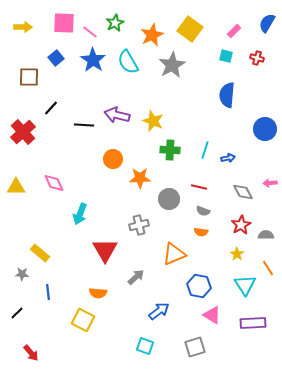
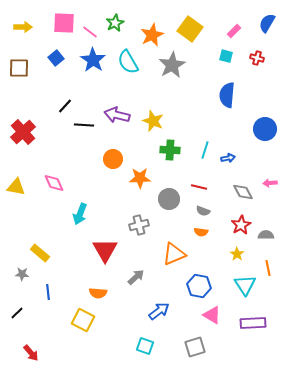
brown square at (29, 77): moved 10 px left, 9 px up
black line at (51, 108): moved 14 px right, 2 px up
yellow triangle at (16, 187): rotated 12 degrees clockwise
orange line at (268, 268): rotated 21 degrees clockwise
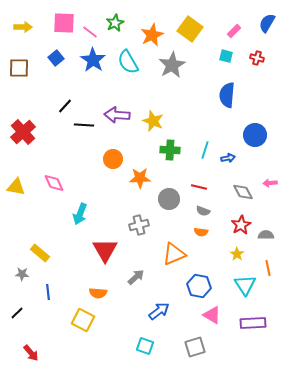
purple arrow at (117, 115): rotated 10 degrees counterclockwise
blue circle at (265, 129): moved 10 px left, 6 px down
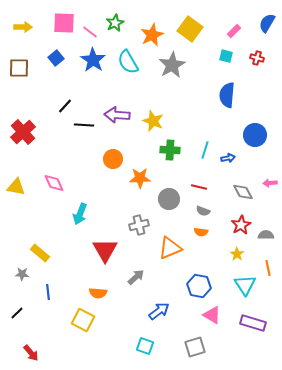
orange triangle at (174, 254): moved 4 px left, 6 px up
purple rectangle at (253, 323): rotated 20 degrees clockwise
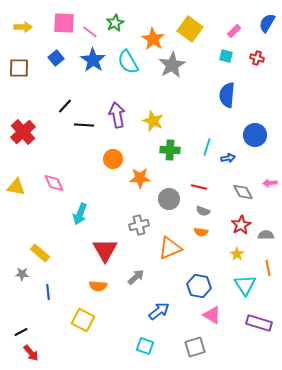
orange star at (152, 35): moved 1 px right, 4 px down; rotated 15 degrees counterclockwise
purple arrow at (117, 115): rotated 75 degrees clockwise
cyan line at (205, 150): moved 2 px right, 3 px up
orange semicircle at (98, 293): moved 7 px up
black line at (17, 313): moved 4 px right, 19 px down; rotated 16 degrees clockwise
purple rectangle at (253, 323): moved 6 px right
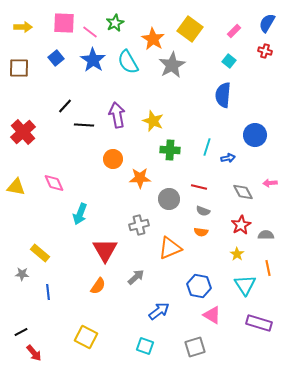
cyan square at (226, 56): moved 3 px right, 5 px down; rotated 24 degrees clockwise
red cross at (257, 58): moved 8 px right, 7 px up
blue semicircle at (227, 95): moved 4 px left
orange semicircle at (98, 286): rotated 60 degrees counterclockwise
yellow square at (83, 320): moved 3 px right, 17 px down
red arrow at (31, 353): moved 3 px right
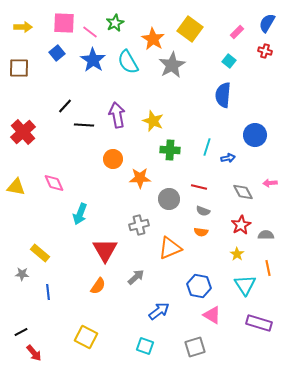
pink rectangle at (234, 31): moved 3 px right, 1 px down
blue square at (56, 58): moved 1 px right, 5 px up
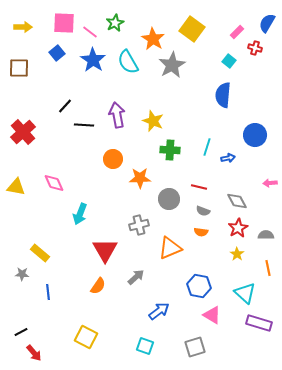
yellow square at (190, 29): moved 2 px right
red cross at (265, 51): moved 10 px left, 3 px up
gray diamond at (243, 192): moved 6 px left, 9 px down
red star at (241, 225): moved 3 px left, 3 px down
cyan triangle at (245, 285): moved 8 px down; rotated 15 degrees counterclockwise
